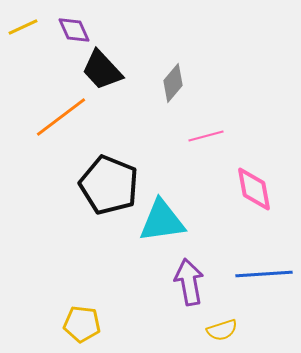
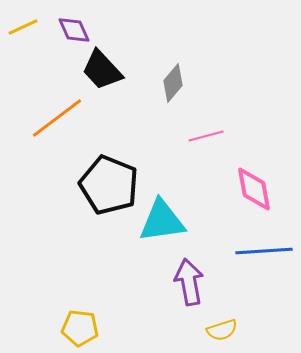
orange line: moved 4 px left, 1 px down
blue line: moved 23 px up
yellow pentagon: moved 2 px left, 4 px down
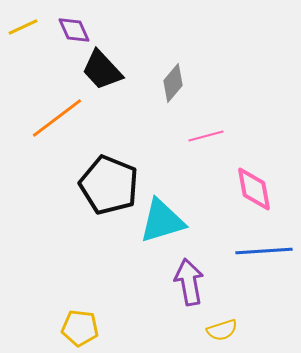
cyan triangle: rotated 9 degrees counterclockwise
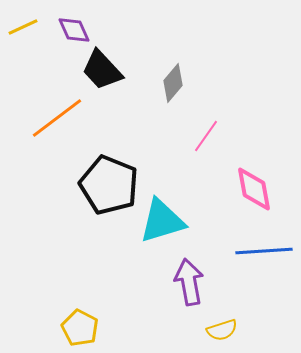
pink line: rotated 40 degrees counterclockwise
yellow pentagon: rotated 21 degrees clockwise
